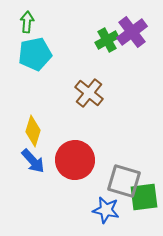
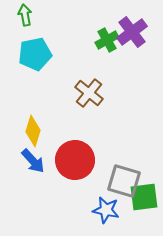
green arrow: moved 2 px left, 7 px up; rotated 15 degrees counterclockwise
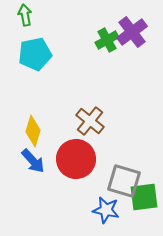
brown cross: moved 1 px right, 28 px down
red circle: moved 1 px right, 1 px up
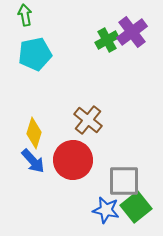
brown cross: moved 2 px left, 1 px up
yellow diamond: moved 1 px right, 2 px down
red circle: moved 3 px left, 1 px down
gray square: rotated 16 degrees counterclockwise
green square: moved 8 px left, 10 px down; rotated 32 degrees counterclockwise
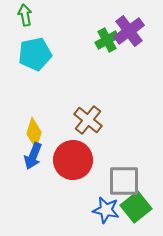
purple cross: moved 3 px left, 1 px up
blue arrow: moved 5 px up; rotated 64 degrees clockwise
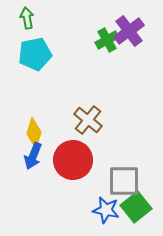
green arrow: moved 2 px right, 3 px down
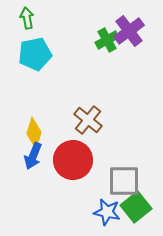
blue star: moved 1 px right, 2 px down
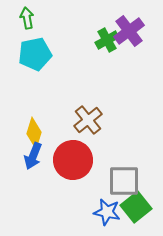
brown cross: rotated 12 degrees clockwise
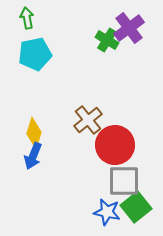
purple cross: moved 3 px up
green cross: rotated 30 degrees counterclockwise
red circle: moved 42 px right, 15 px up
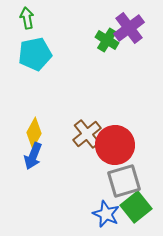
brown cross: moved 1 px left, 14 px down
yellow diamond: rotated 12 degrees clockwise
gray square: rotated 16 degrees counterclockwise
blue star: moved 1 px left, 2 px down; rotated 12 degrees clockwise
